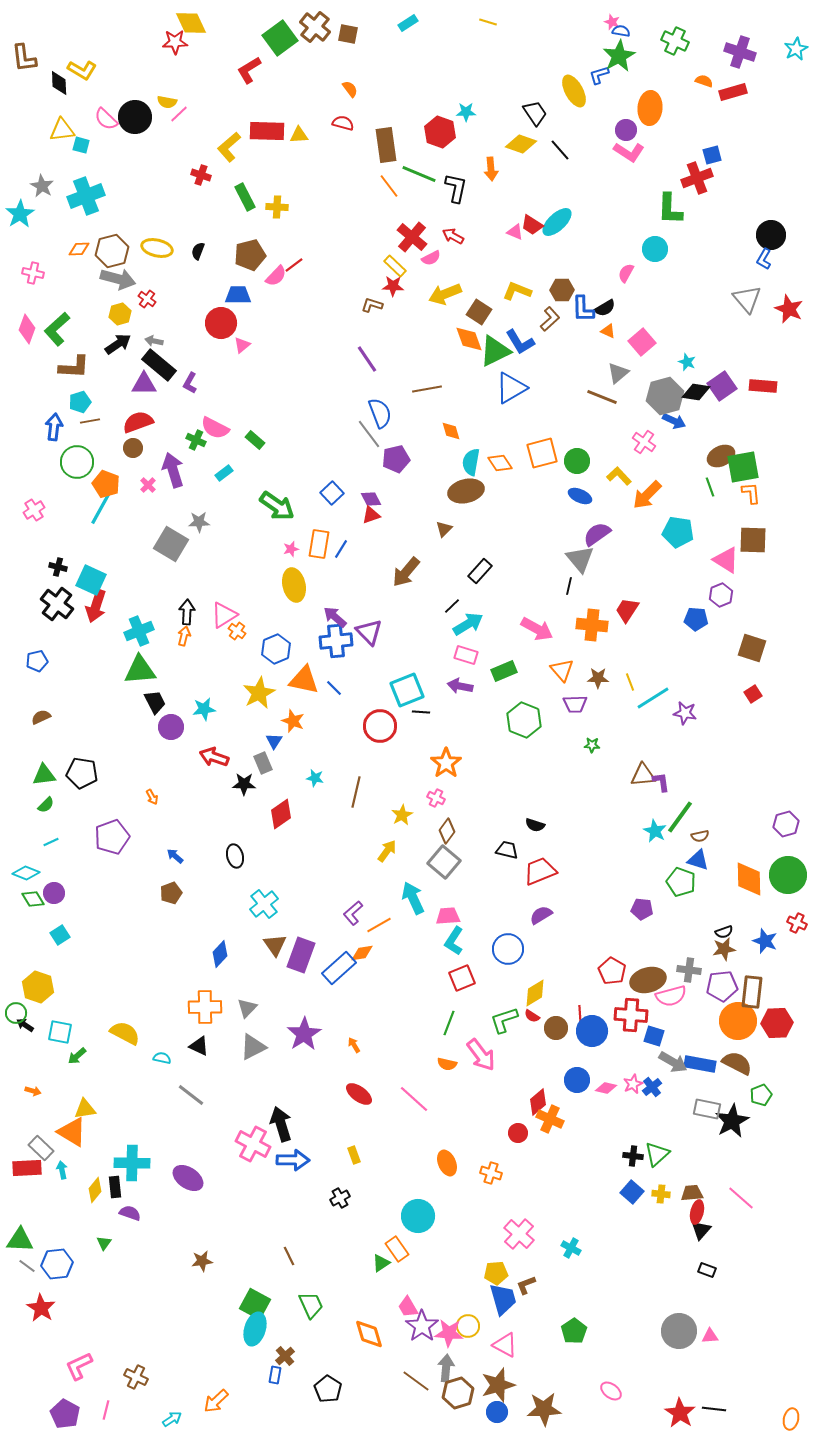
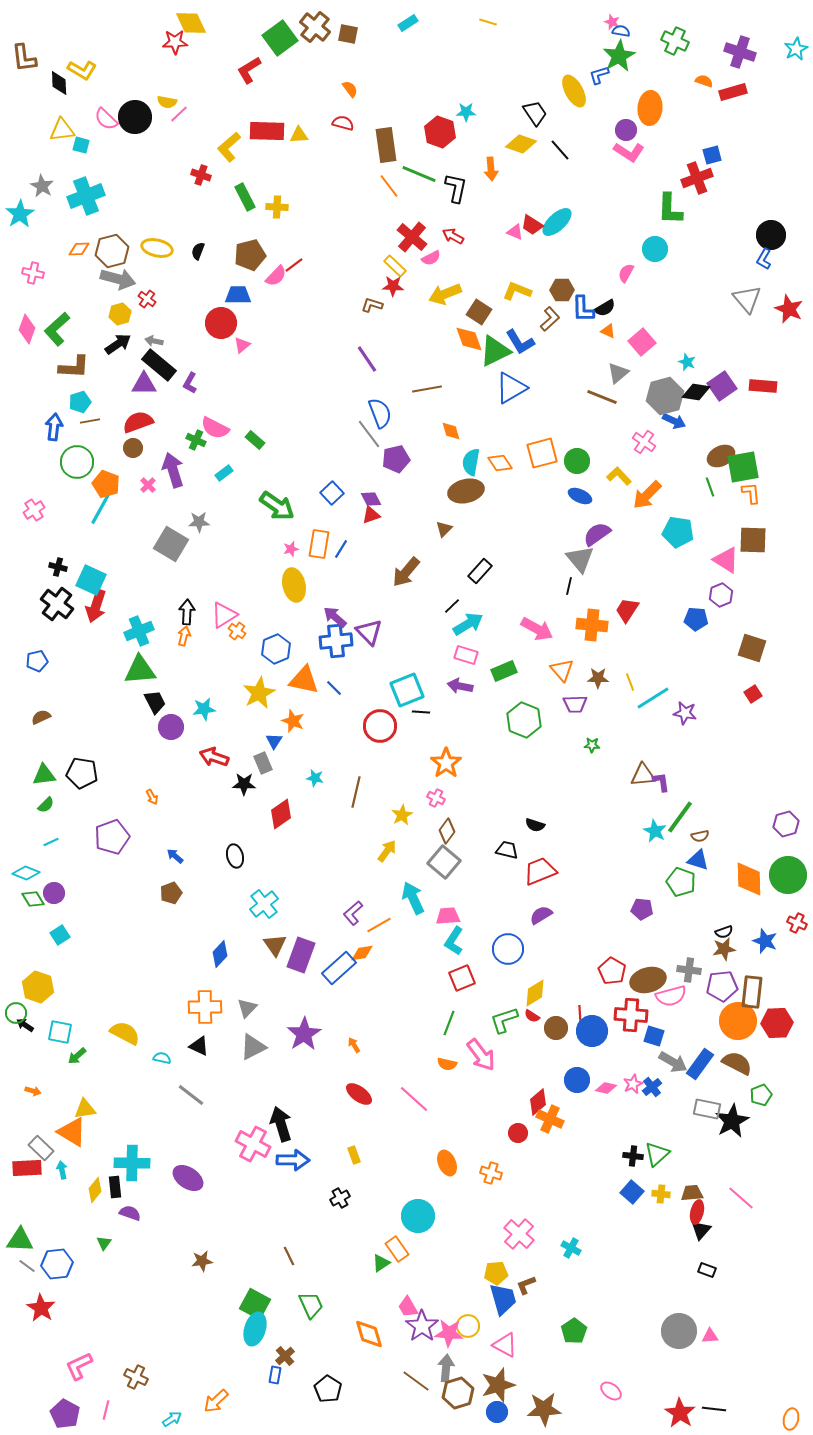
blue rectangle at (700, 1064): rotated 64 degrees counterclockwise
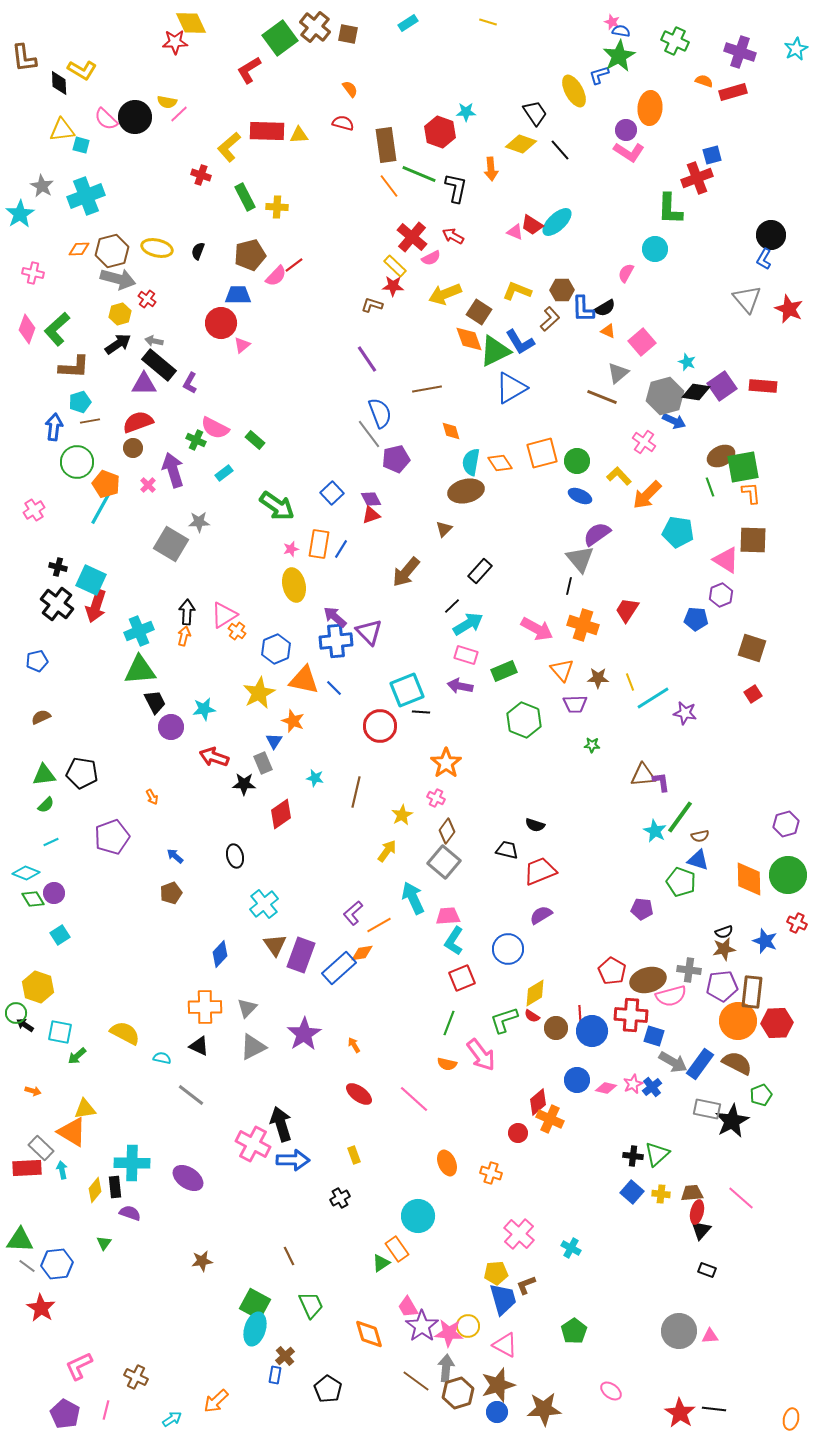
orange cross at (592, 625): moved 9 px left; rotated 12 degrees clockwise
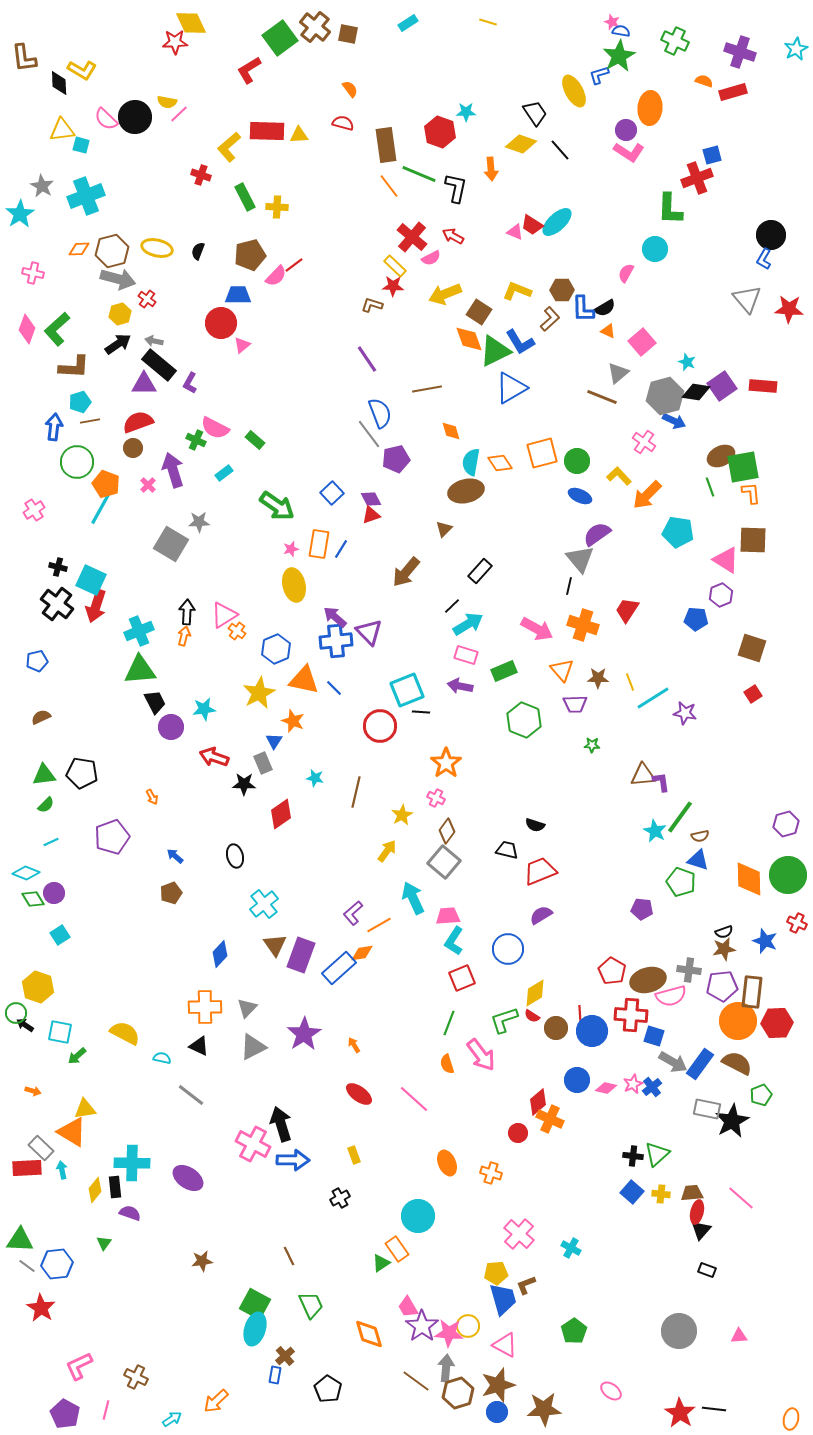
red star at (789, 309): rotated 20 degrees counterclockwise
orange semicircle at (447, 1064): rotated 60 degrees clockwise
pink triangle at (710, 1336): moved 29 px right
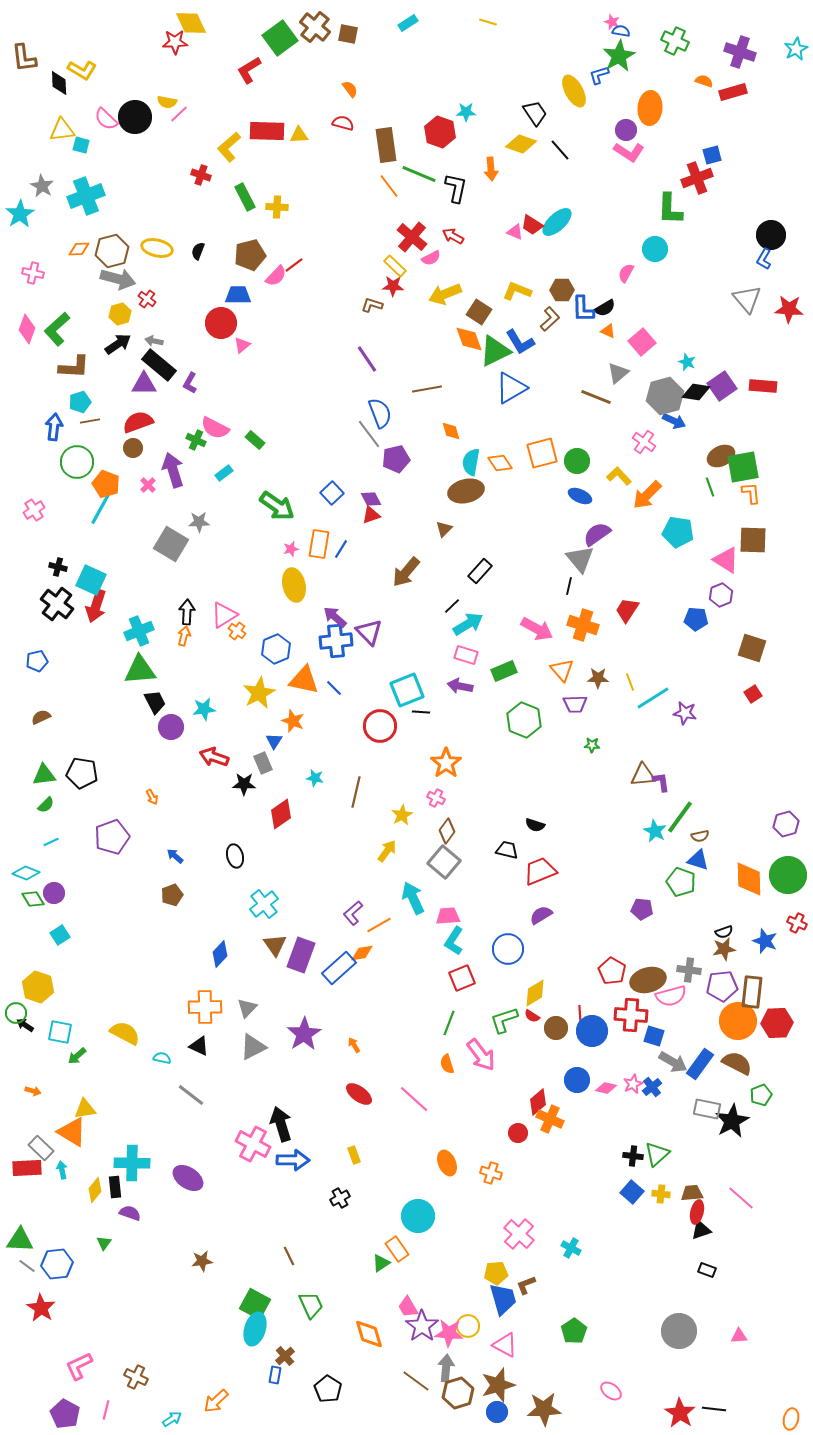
brown line at (602, 397): moved 6 px left
brown pentagon at (171, 893): moved 1 px right, 2 px down
black triangle at (701, 1230): rotated 30 degrees clockwise
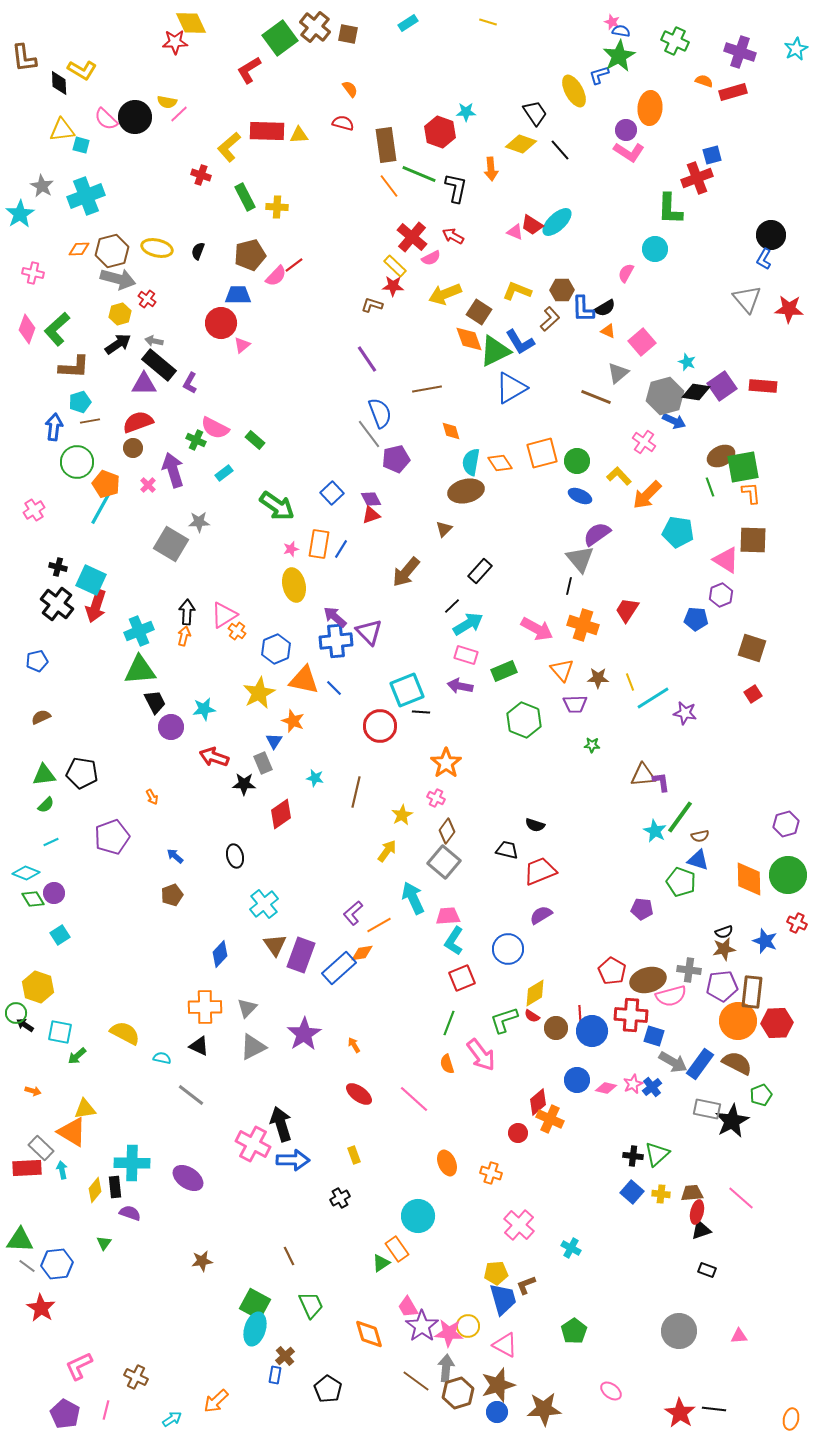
pink cross at (519, 1234): moved 9 px up
